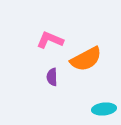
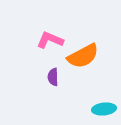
orange semicircle: moved 3 px left, 3 px up
purple semicircle: moved 1 px right
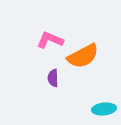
purple semicircle: moved 1 px down
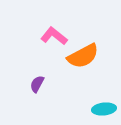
pink L-shape: moved 4 px right, 4 px up; rotated 16 degrees clockwise
purple semicircle: moved 16 px left, 6 px down; rotated 30 degrees clockwise
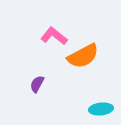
cyan ellipse: moved 3 px left
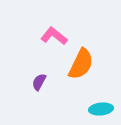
orange semicircle: moved 2 px left, 8 px down; rotated 36 degrees counterclockwise
purple semicircle: moved 2 px right, 2 px up
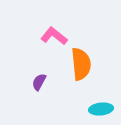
orange semicircle: rotated 32 degrees counterclockwise
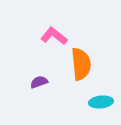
purple semicircle: rotated 42 degrees clockwise
cyan ellipse: moved 7 px up
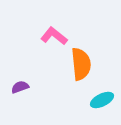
purple semicircle: moved 19 px left, 5 px down
cyan ellipse: moved 1 px right, 2 px up; rotated 20 degrees counterclockwise
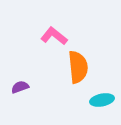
orange semicircle: moved 3 px left, 3 px down
cyan ellipse: rotated 15 degrees clockwise
